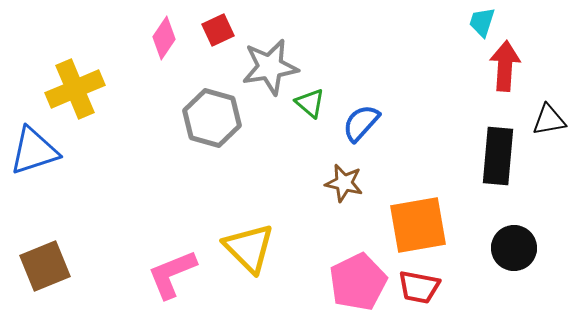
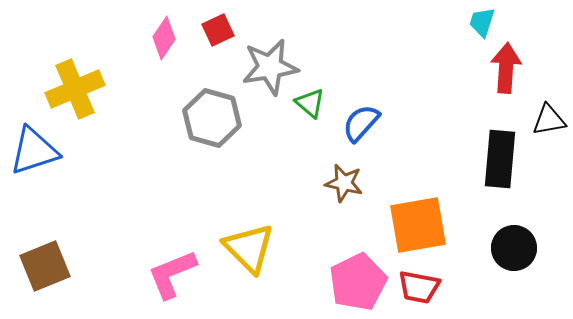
red arrow: moved 1 px right, 2 px down
black rectangle: moved 2 px right, 3 px down
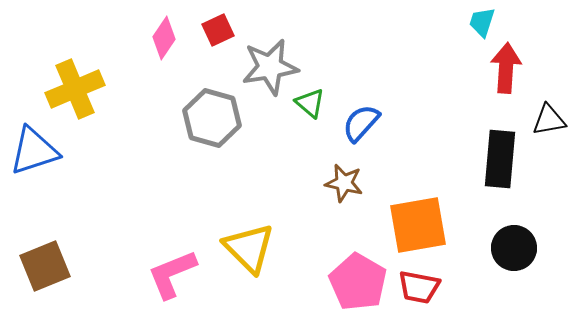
pink pentagon: rotated 16 degrees counterclockwise
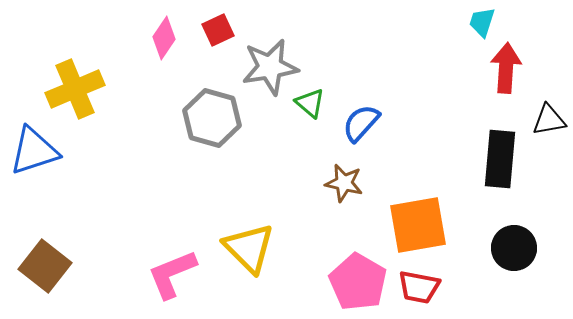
brown square: rotated 30 degrees counterclockwise
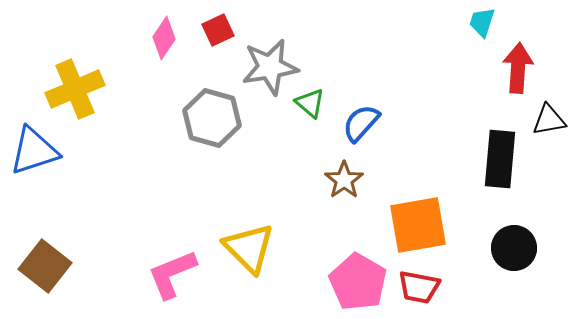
red arrow: moved 12 px right
brown star: moved 3 px up; rotated 24 degrees clockwise
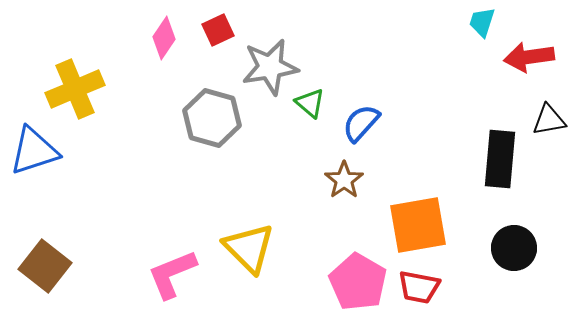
red arrow: moved 11 px right, 11 px up; rotated 102 degrees counterclockwise
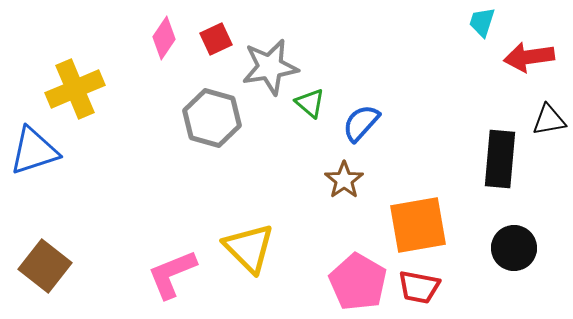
red square: moved 2 px left, 9 px down
